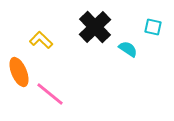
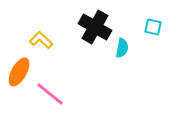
black cross: rotated 16 degrees counterclockwise
cyan semicircle: moved 6 px left, 1 px up; rotated 66 degrees clockwise
orange ellipse: rotated 52 degrees clockwise
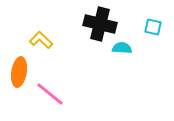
black cross: moved 5 px right, 3 px up; rotated 16 degrees counterclockwise
cyan semicircle: rotated 96 degrees counterclockwise
orange ellipse: rotated 20 degrees counterclockwise
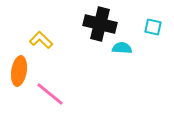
orange ellipse: moved 1 px up
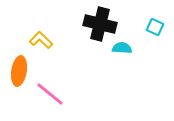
cyan square: moved 2 px right; rotated 12 degrees clockwise
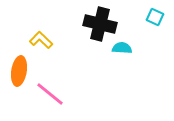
cyan square: moved 10 px up
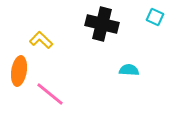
black cross: moved 2 px right
cyan semicircle: moved 7 px right, 22 px down
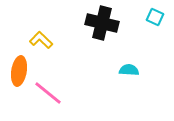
black cross: moved 1 px up
pink line: moved 2 px left, 1 px up
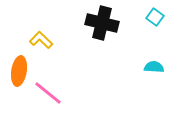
cyan square: rotated 12 degrees clockwise
cyan semicircle: moved 25 px right, 3 px up
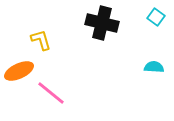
cyan square: moved 1 px right
yellow L-shape: rotated 30 degrees clockwise
orange ellipse: rotated 56 degrees clockwise
pink line: moved 3 px right
